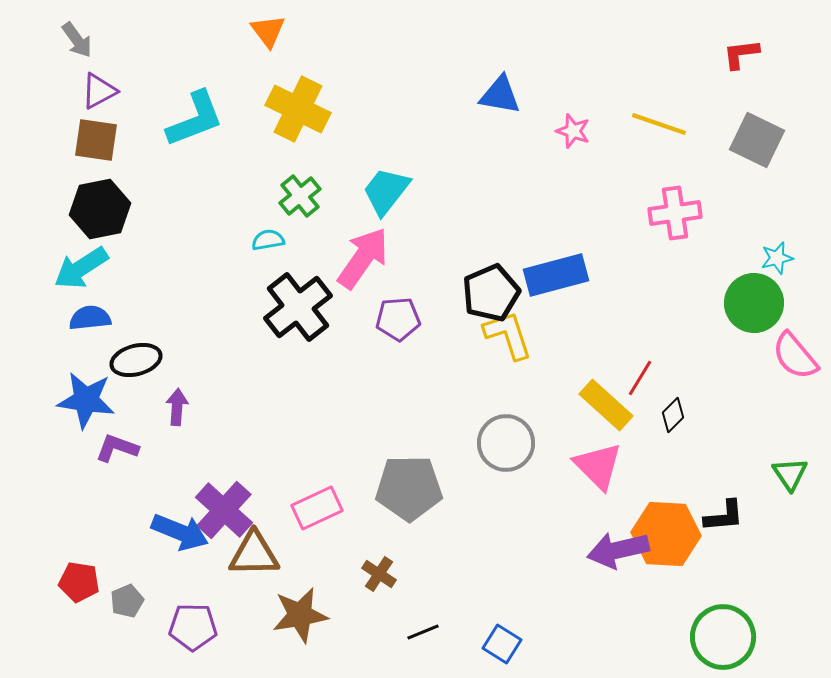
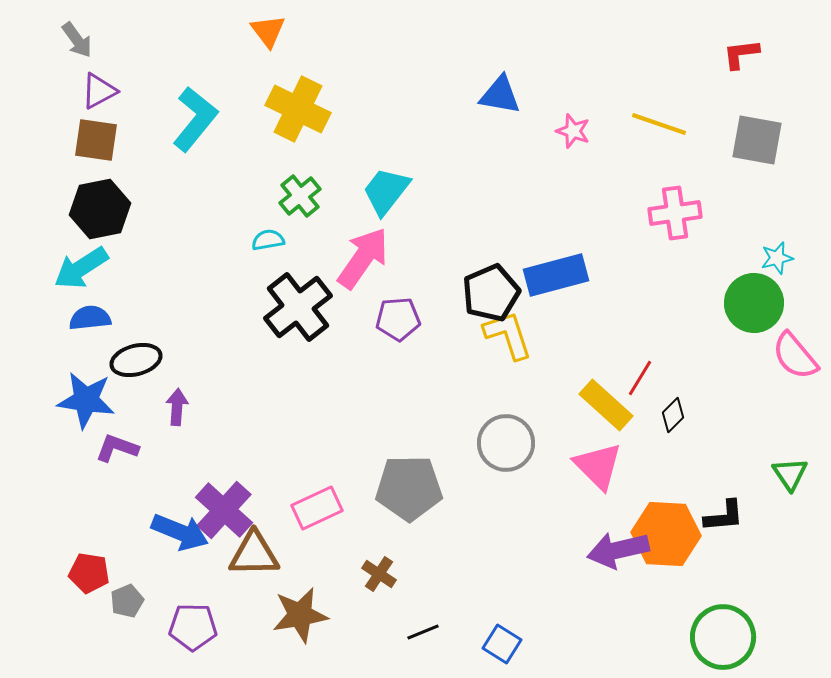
cyan L-shape at (195, 119): rotated 30 degrees counterclockwise
gray square at (757, 140): rotated 16 degrees counterclockwise
red pentagon at (79, 582): moved 10 px right, 9 px up
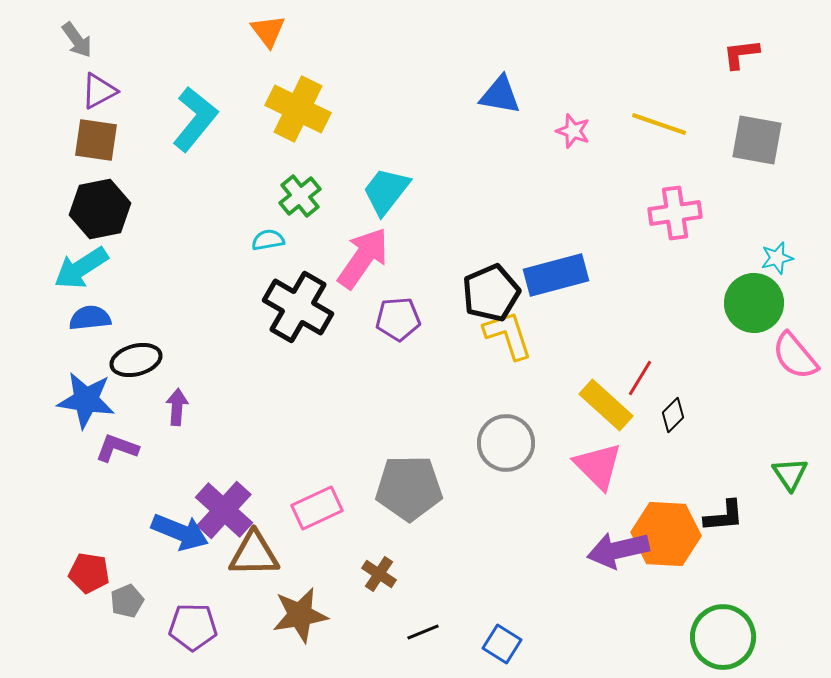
black cross at (298, 307): rotated 22 degrees counterclockwise
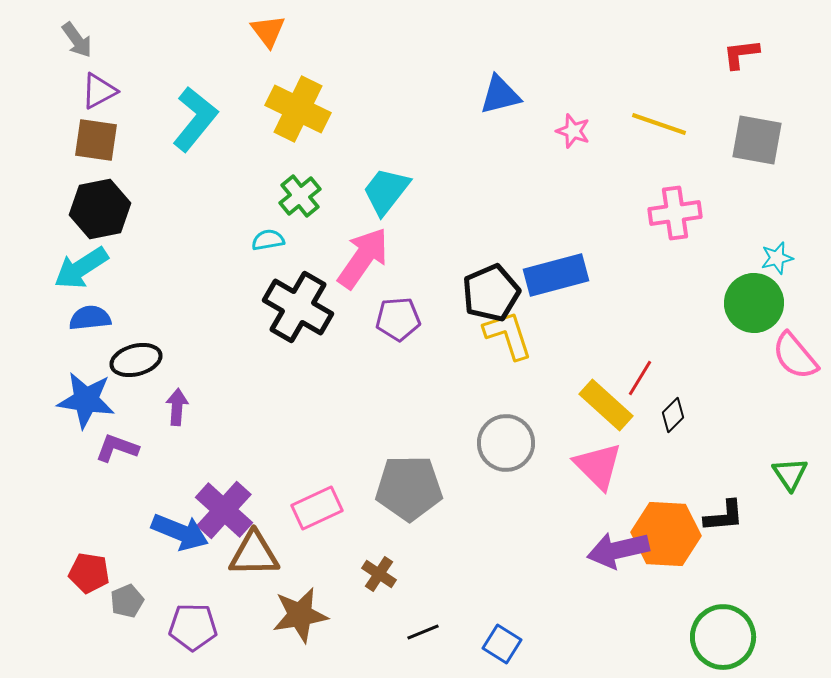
blue triangle at (500, 95): rotated 24 degrees counterclockwise
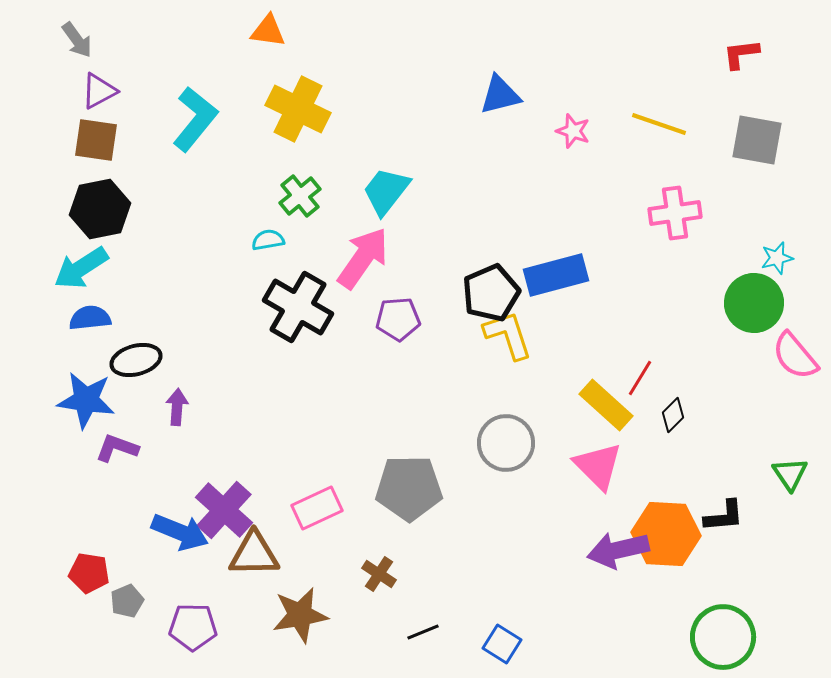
orange triangle at (268, 31): rotated 45 degrees counterclockwise
